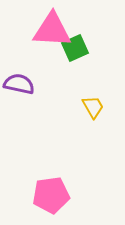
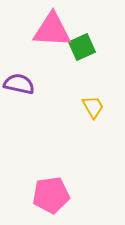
green square: moved 7 px right, 1 px up
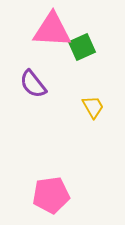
purple semicircle: moved 14 px right; rotated 140 degrees counterclockwise
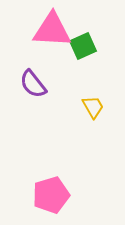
green square: moved 1 px right, 1 px up
pink pentagon: rotated 9 degrees counterclockwise
